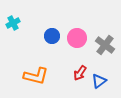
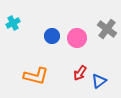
gray cross: moved 2 px right, 16 px up
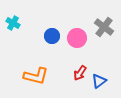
cyan cross: rotated 32 degrees counterclockwise
gray cross: moved 3 px left, 2 px up
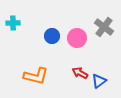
cyan cross: rotated 32 degrees counterclockwise
red arrow: rotated 84 degrees clockwise
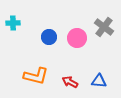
blue circle: moved 3 px left, 1 px down
red arrow: moved 10 px left, 9 px down
blue triangle: rotated 42 degrees clockwise
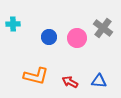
cyan cross: moved 1 px down
gray cross: moved 1 px left, 1 px down
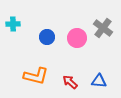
blue circle: moved 2 px left
red arrow: rotated 14 degrees clockwise
